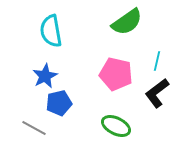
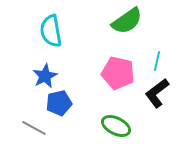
green semicircle: moved 1 px up
pink pentagon: moved 2 px right, 1 px up
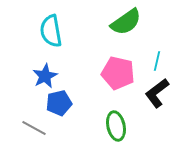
green semicircle: moved 1 px left, 1 px down
green ellipse: rotated 52 degrees clockwise
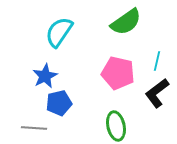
cyan semicircle: moved 8 px right, 1 px down; rotated 44 degrees clockwise
gray line: rotated 25 degrees counterclockwise
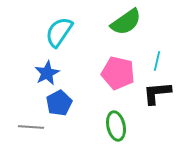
blue star: moved 2 px right, 3 px up
black L-shape: rotated 32 degrees clockwise
blue pentagon: rotated 15 degrees counterclockwise
gray line: moved 3 px left, 1 px up
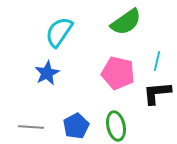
blue pentagon: moved 17 px right, 23 px down
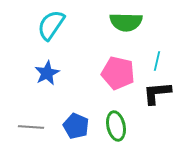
green semicircle: rotated 36 degrees clockwise
cyan semicircle: moved 8 px left, 7 px up
blue pentagon: rotated 20 degrees counterclockwise
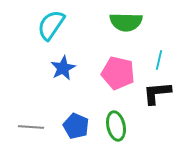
cyan line: moved 2 px right, 1 px up
blue star: moved 16 px right, 5 px up
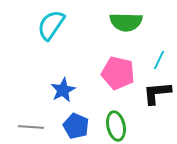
cyan line: rotated 12 degrees clockwise
blue star: moved 22 px down
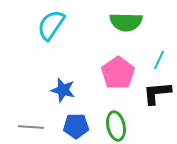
pink pentagon: rotated 24 degrees clockwise
blue star: rotated 30 degrees counterclockwise
blue pentagon: rotated 25 degrees counterclockwise
